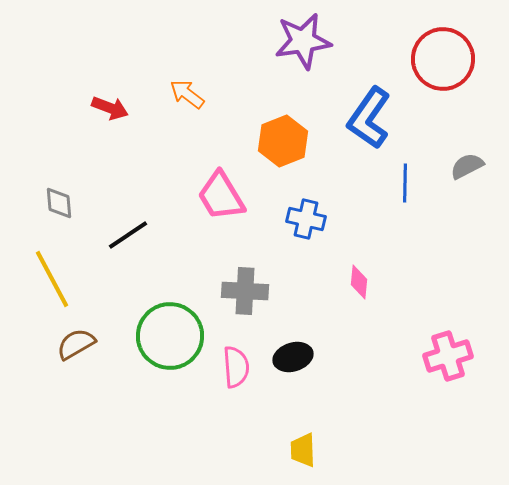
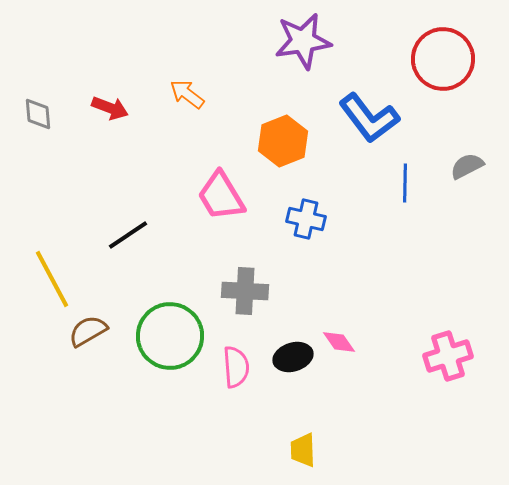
blue L-shape: rotated 72 degrees counterclockwise
gray diamond: moved 21 px left, 89 px up
pink diamond: moved 20 px left, 60 px down; rotated 40 degrees counterclockwise
brown semicircle: moved 12 px right, 13 px up
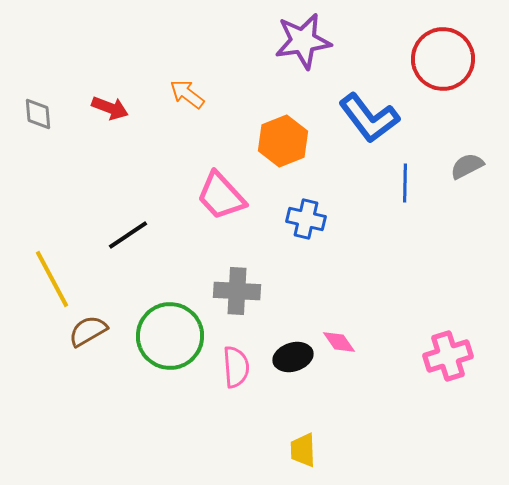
pink trapezoid: rotated 12 degrees counterclockwise
gray cross: moved 8 px left
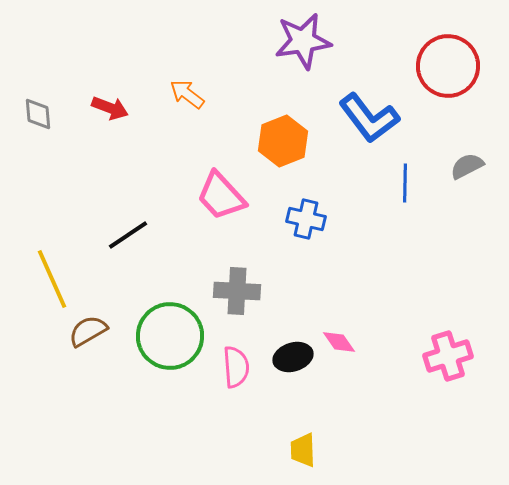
red circle: moved 5 px right, 7 px down
yellow line: rotated 4 degrees clockwise
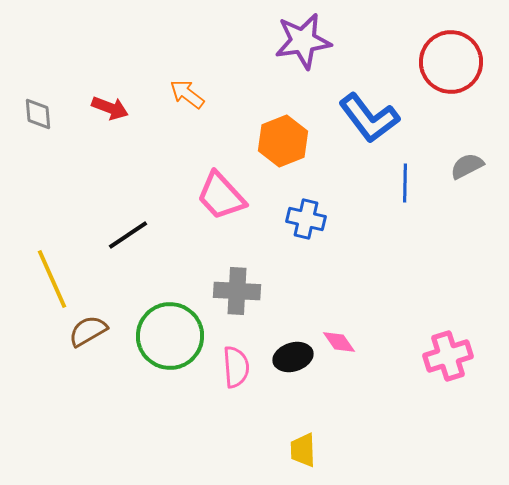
red circle: moved 3 px right, 4 px up
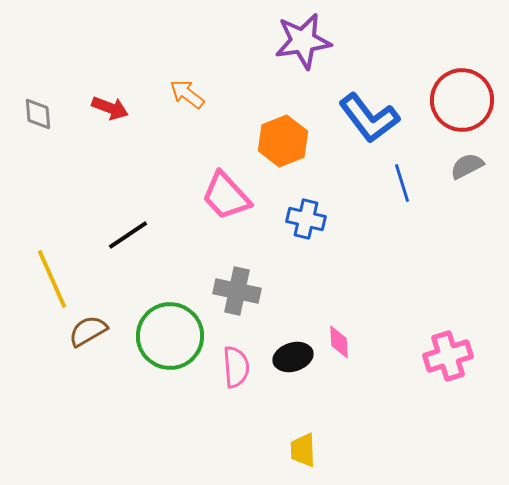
red circle: moved 11 px right, 38 px down
blue line: moved 3 px left; rotated 18 degrees counterclockwise
pink trapezoid: moved 5 px right
gray cross: rotated 9 degrees clockwise
pink diamond: rotated 32 degrees clockwise
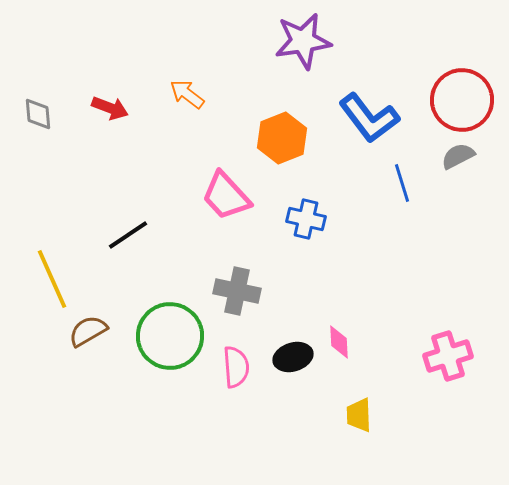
orange hexagon: moved 1 px left, 3 px up
gray semicircle: moved 9 px left, 10 px up
yellow trapezoid: moved 56 px right, 35 px up
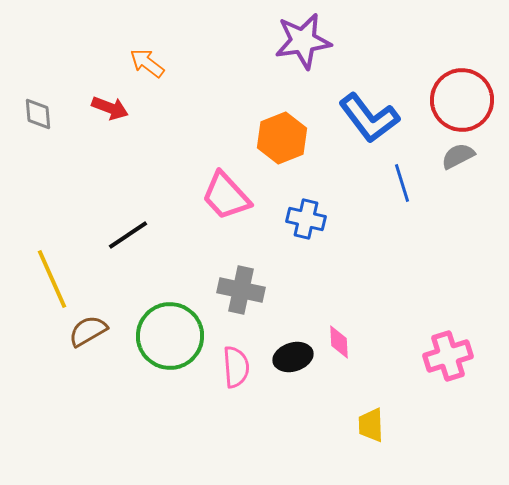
orange arrow: moved 40 px left, 31 px up
gray cross: moved 4 px right, 1 px up
yellow trapezoid: moved 12 px right, 10 px down
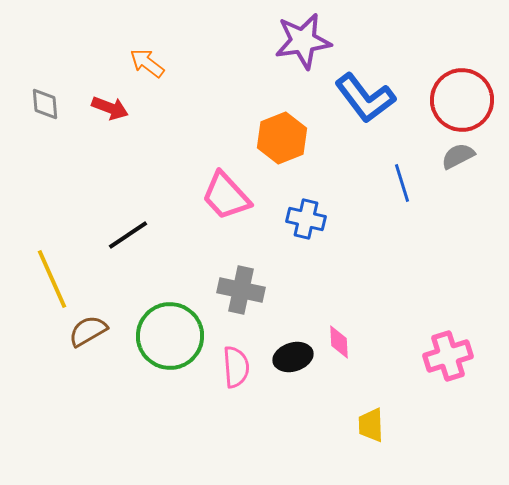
gray diamond: moved 7 px right, 10 px up
blue L-shape: moved 4 px left, 20 px up
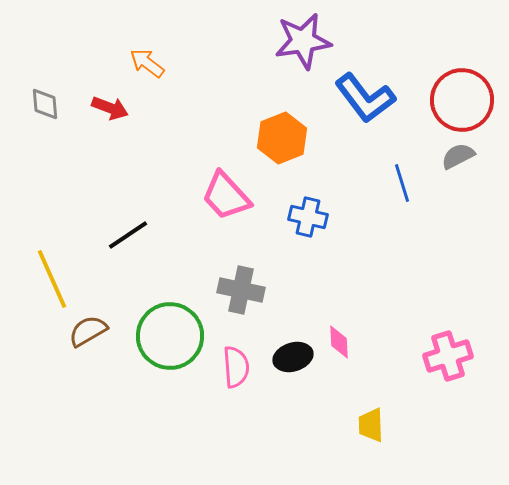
blue cross: moved 2 px right, 2 px up
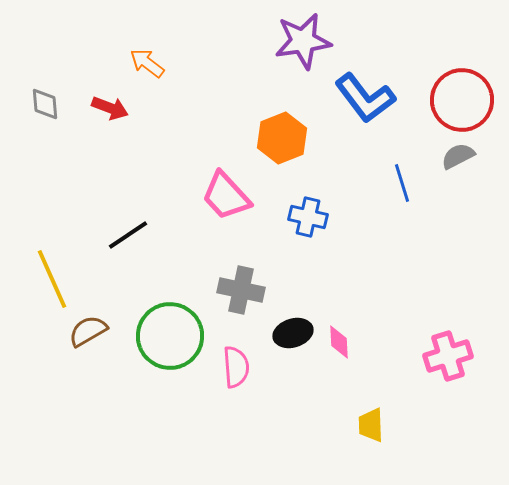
black ellipse: moved 24 px up
